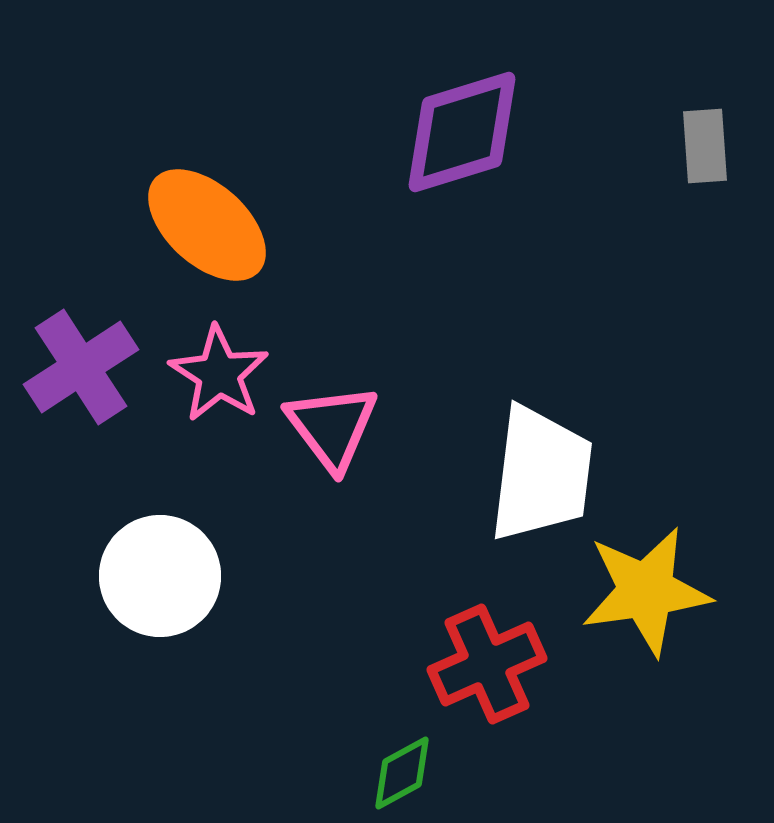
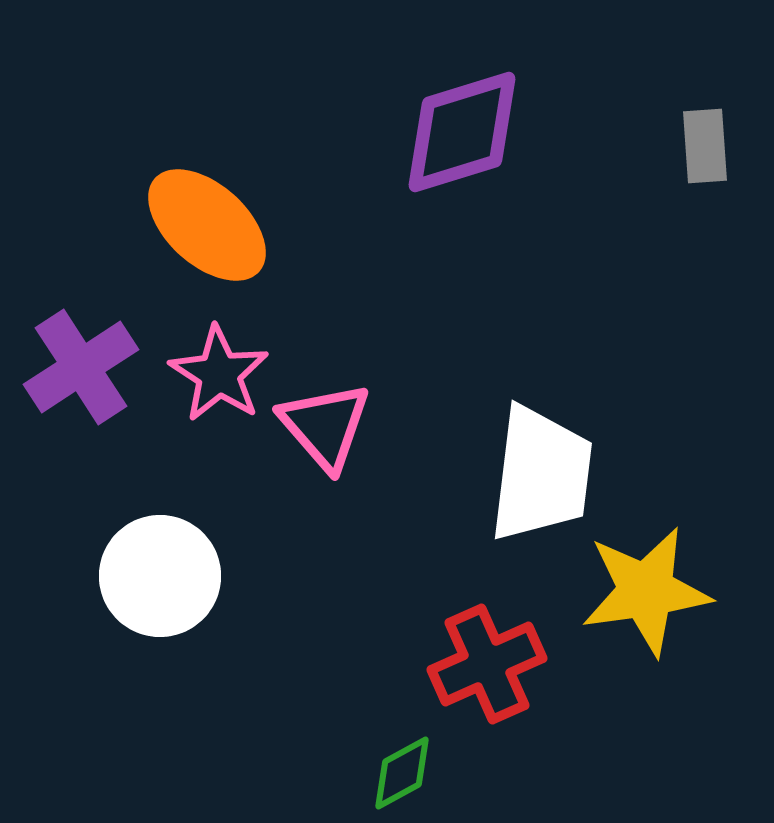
pink triangle: moved 7 px left, 1 px up; rotated 4 degrees counterclockwise
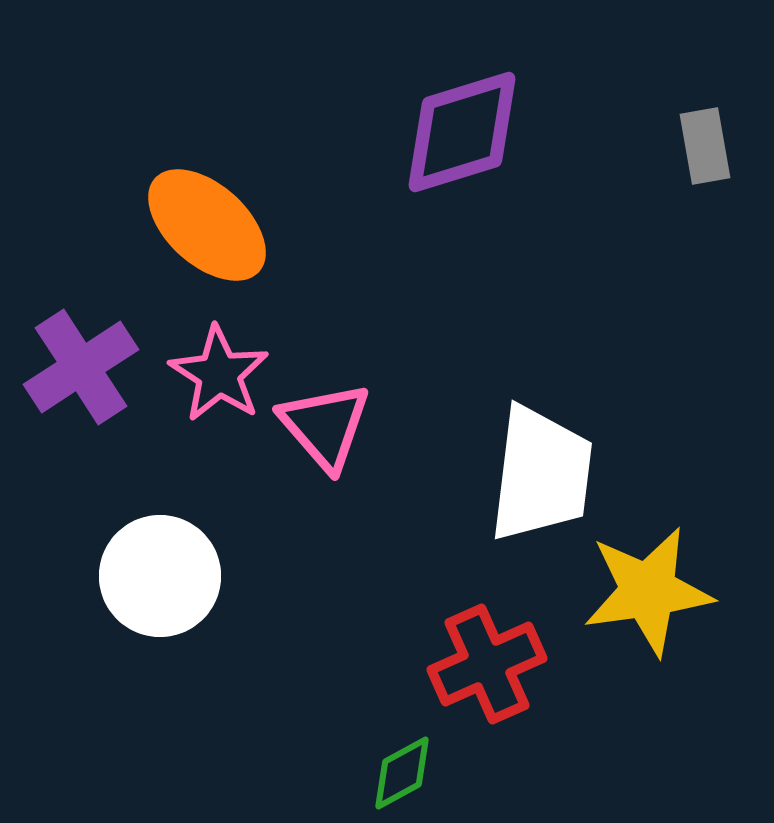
gray rectangle: rotated 6 degrees counterclockwise
yellow star: moved 2 px right
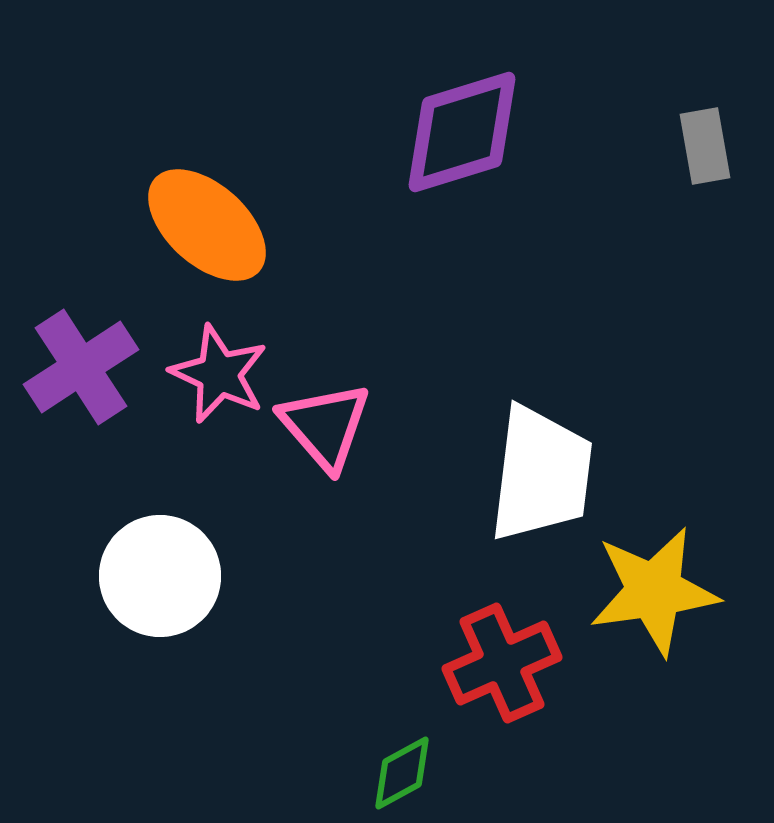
pink star: rotated 8 degrees counterclockwise
yellow star: moved 6 px right
red cross: moved 15 px right, 1 px up
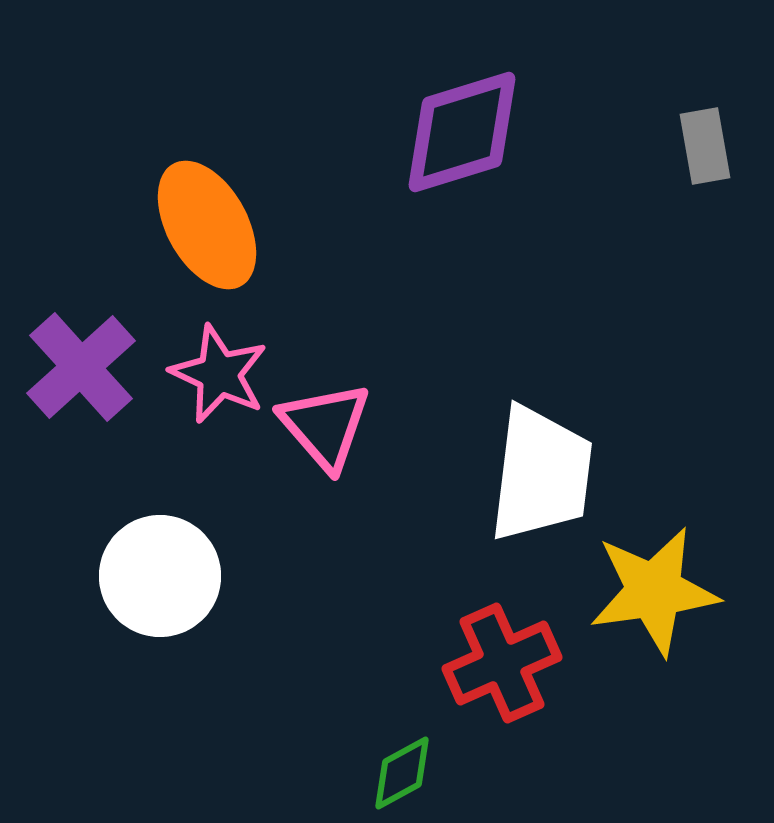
orange ellipse: rotated 19 degrees clockwise
purple cross: rotated 9 degrees counterclockwise
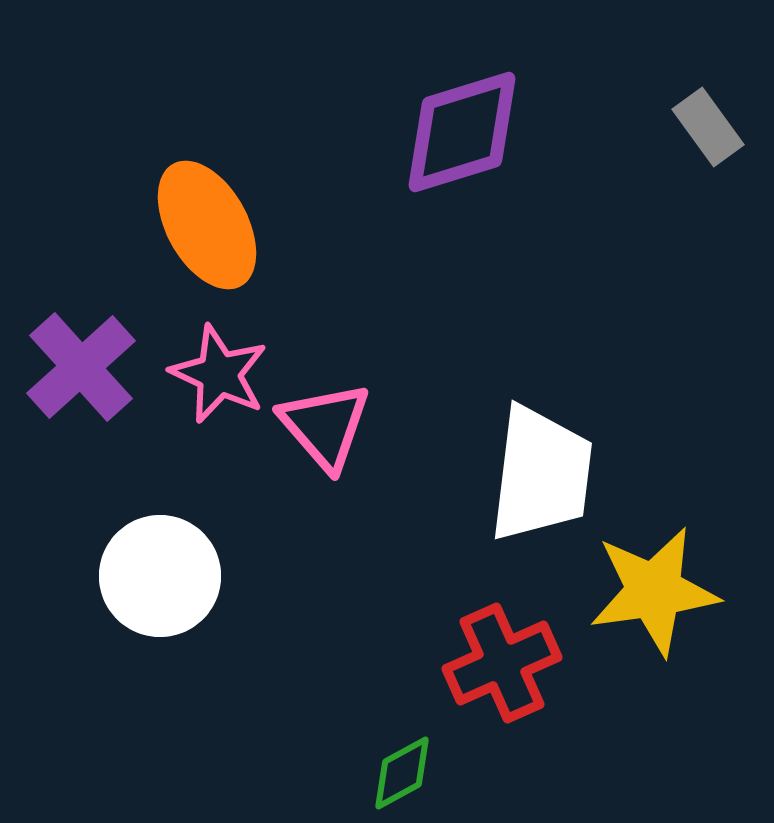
gray rectangle: moved 3 px right, 19 px up; rotated 26 degrees counterclockwise
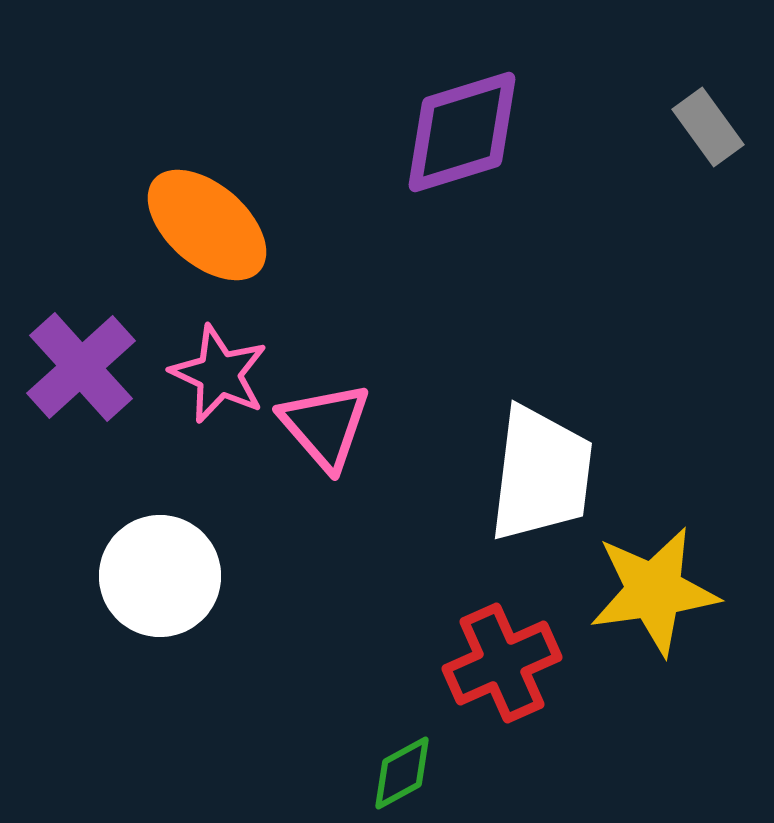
orange ellipse: rotated 20 degrees counterclockwise
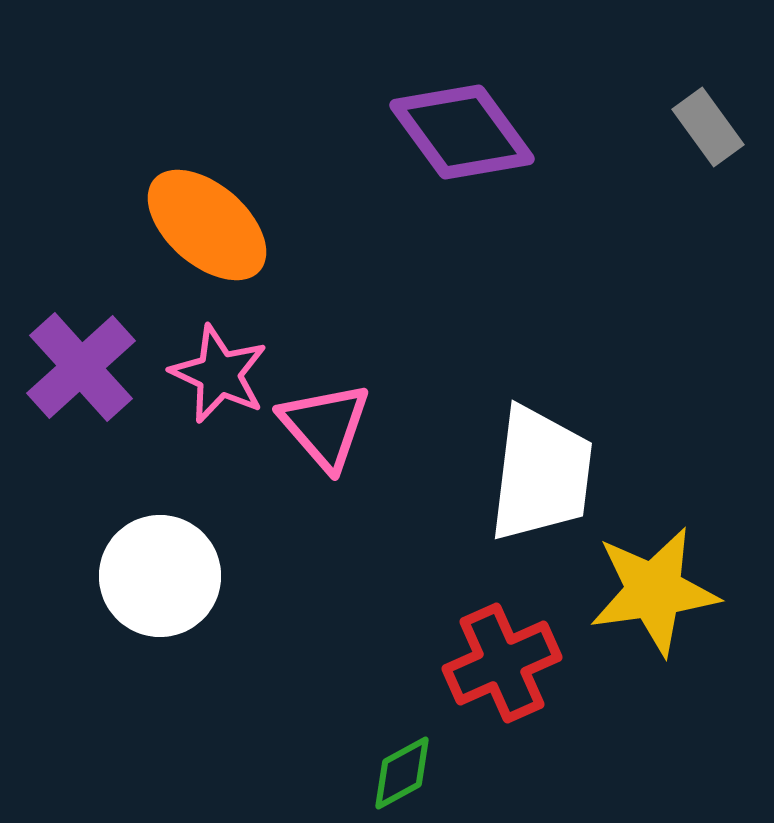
purple diamond: rotated 71 degrees clockwise
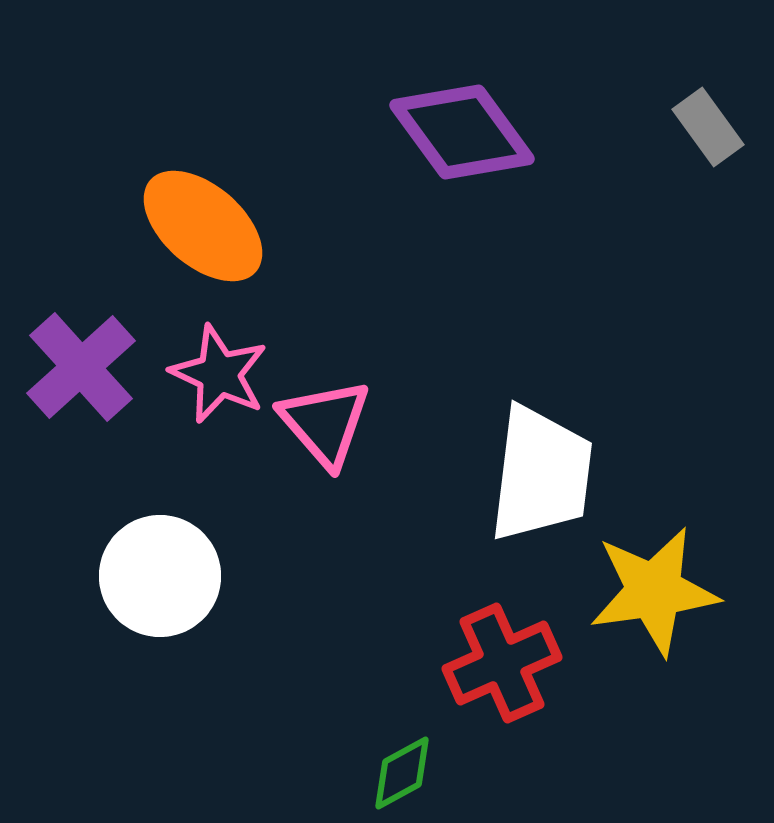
orange ellipse: moved 4 px left, 1 px down
pink triangle: moved 3 px up
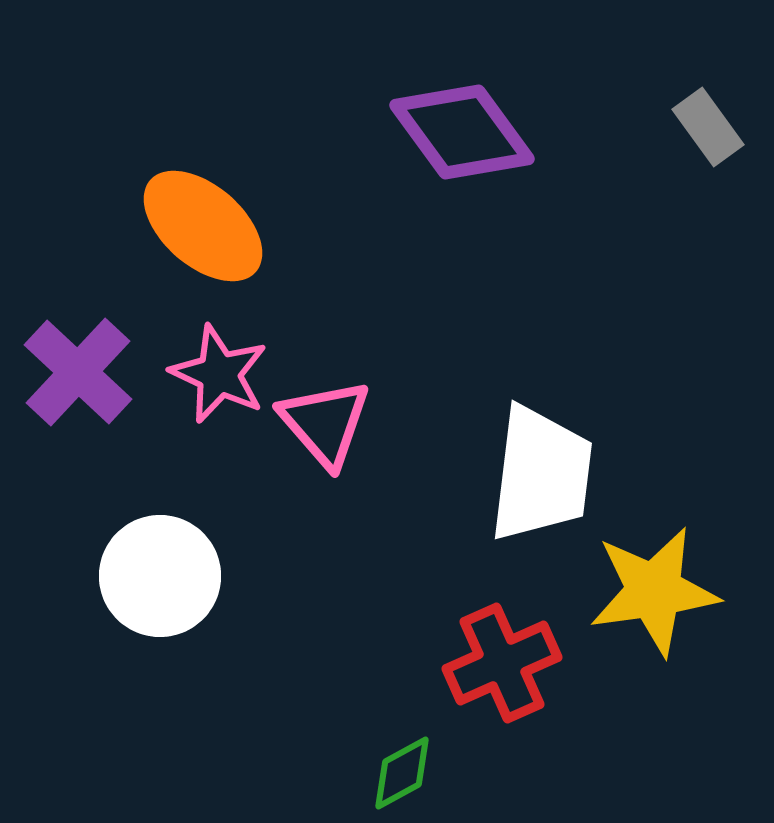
purple cross: moved 3 px left, 5 px down; rotated 5 degrees counterclockwise
